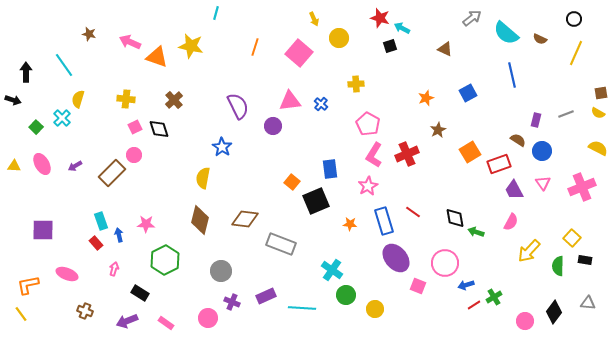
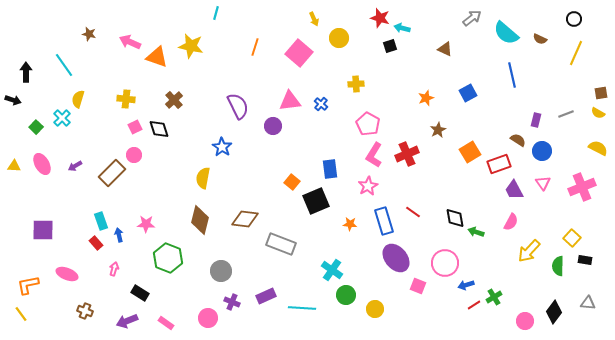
cyan arrow at (402, 28): rotated 14 degrees counterclockwise
green hexagon at (165, 260): moved 3 px right, 2 px up; rotated 12 degrees counterclockwise
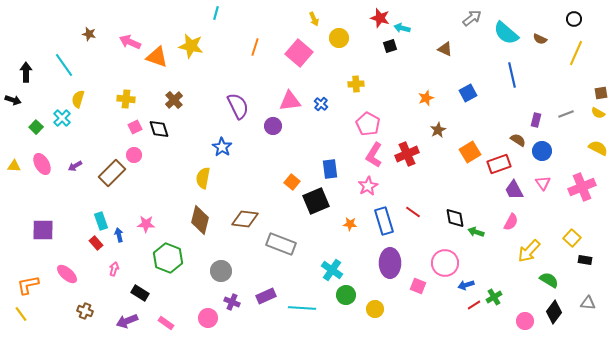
purple ellipse at (396, 258): moved 6 px left, 5 px down; rotated 40 degrees clockwise
green semicircle at (558, 266): moved 9 px left, 14 px down; rotated 120 degrees clockwise
pink ellipse at (67, 274): rotated 20 degrees clockwise
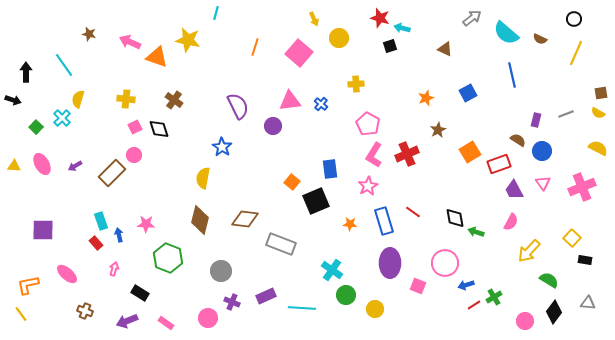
yellow star at (191, 46): moved 3 px left, 6 px up
brown cross at (174, 100): rotated 12 degrees counterclockwise
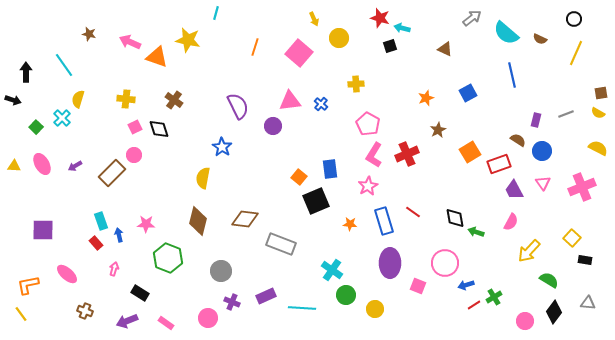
orange square at (292, 182): moved 7 px right, 5 px up
brown diamond at (200, 220): moved 2 px left, 1 px down
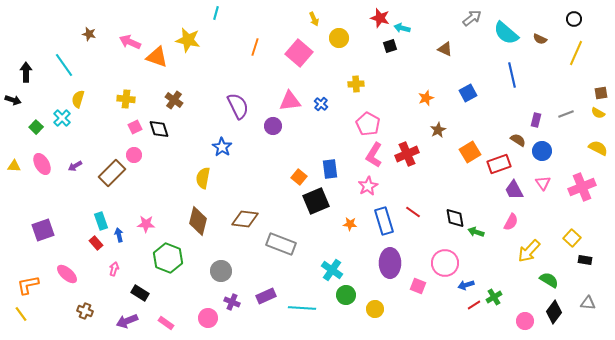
purple square at (43, 230): rotated 20 degrees counterclockwise
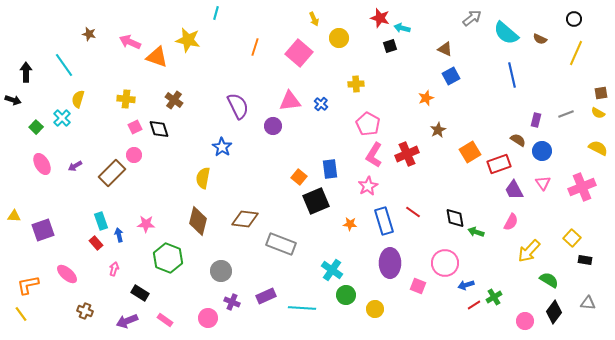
blue square at (468, 93): moved 17 px left, 17 px up
yellow triangle at (14, 166): moved 50 px down
pink rectangle at (166, 323): moved 1 px left, 3 px up
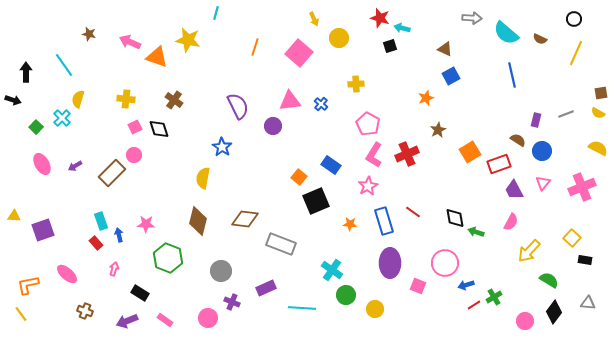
gray arrow at (472, 18): rotated 42 degrees clockwise
blue rectangle at (330, 169): moved 1 px right, 4 px up; rotated 48 degrees counterclockwise
pink triangle at (543, 183): rotated 14 degrees clockwise
purple rectangle at (266, 296): moved 8 px up
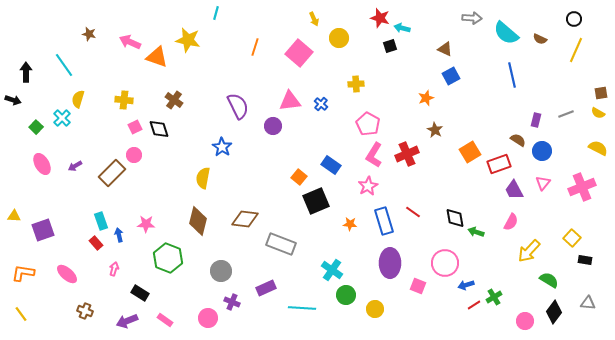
yellow line at (576, 53): moved 3 px up
yellow cross at (126, 99): moved 2 px left, 1 px down
brown star at (438, 130): moved 3 px left; rotated 14 degrees counterclockwise
orange L-shape at (28, 285): moved 5 px left, 12 px up; rotated 20 degrees clockwise
